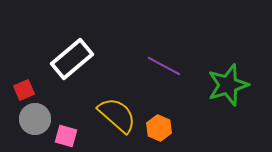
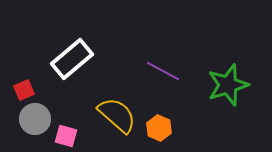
purple line: moved 1 px left, 5 px down
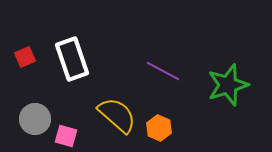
white rectangle: rotated 69 degrees counterclockwise
red square: moved 1 px right, 33 px up
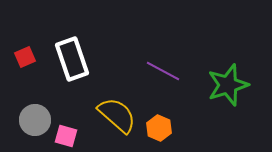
gray circle: moved 1 px down
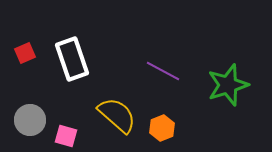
red square: moved 4 px up
gray circle: moved 5 px left
orange hexagon: moved 3 px right; rotated 15 degrees clockwise
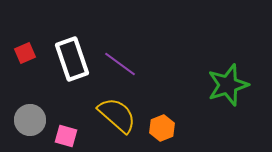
purple line: moved 43 px left, 7 px up; rotated 8 degrees clockwise
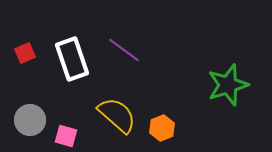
purple line: moved 4 px right, 14 px up
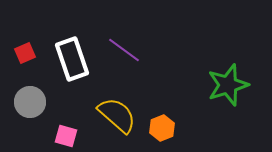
gray circle: moved 18 px up
